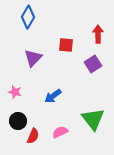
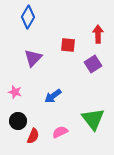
red square: moved 2 px right
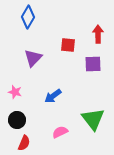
purple square: rotated 30 degrees clockwise
black circle: moved 1 px left, 1 px up
red semicircle: moved 9 px left, 7 px down
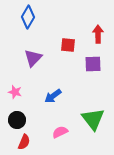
red semicircle: moved 1 px up
